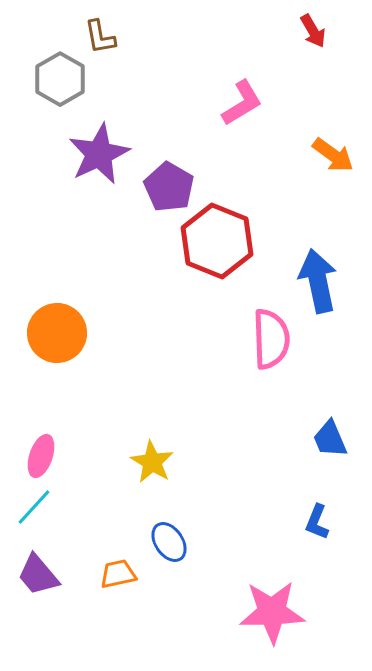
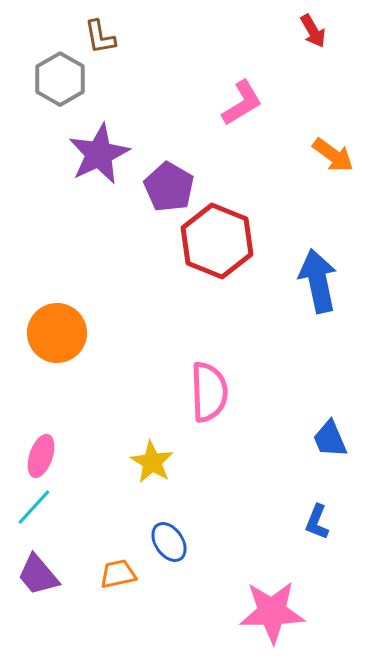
pink semicircle: moved 62 px left, 53 px down
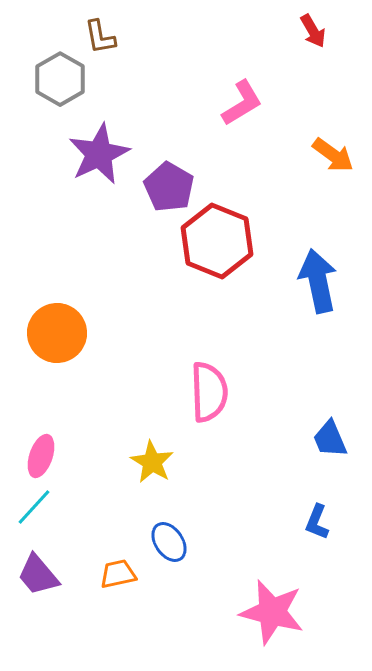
pink star: rotated 16 degrees clockwise
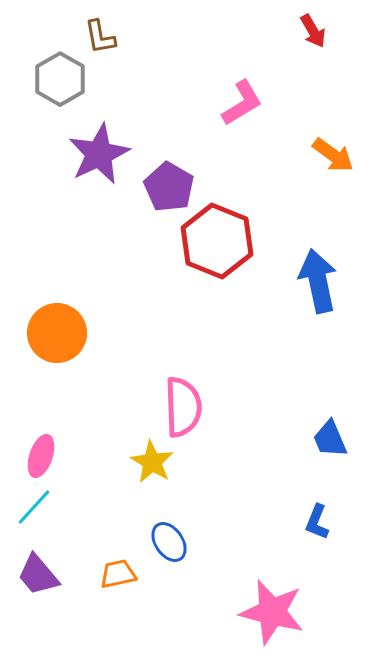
pink semicircle: moved 26 px left, 15 px down
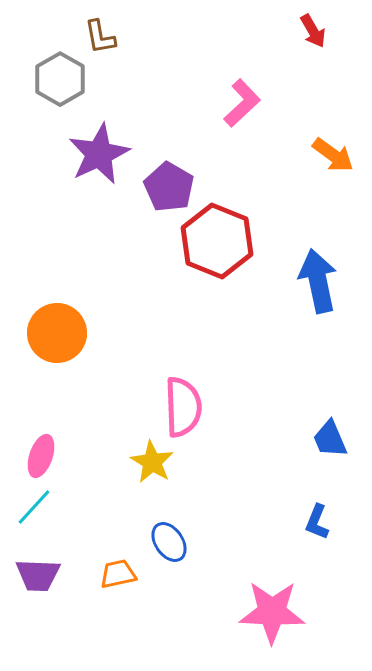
pink L-shape: rotated 12 degrees counterclockwise
purple trapezoid: rotated 48 degrees counterclockwise
pink star: rotated 12 degrees counterclockwise
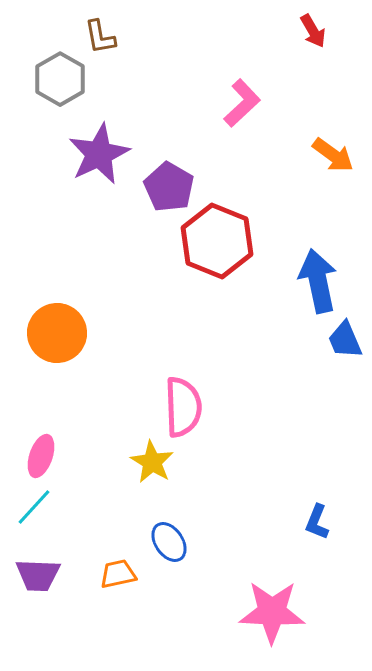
blue trapezoid: moved 15 px right, 99 px up
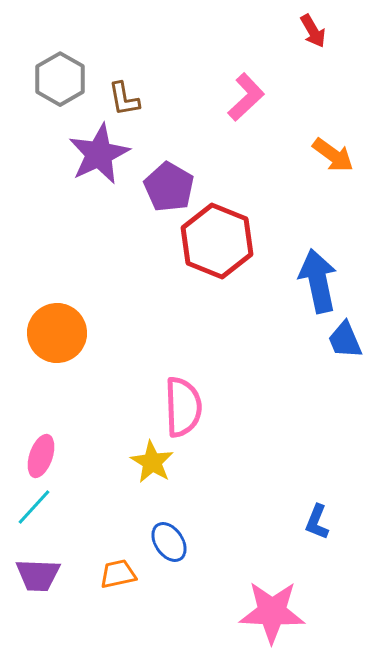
brown L-shape: moved 24 px right, 62 px down
pink L-shape: moved 4 px right, 6 px up
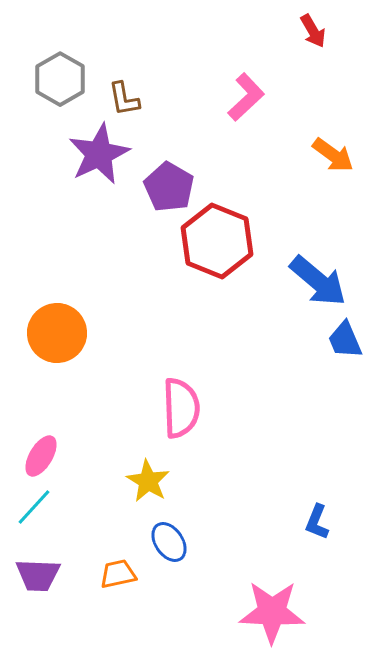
blue arrow: rotated 142 degrees clockwise
pink semicircle: moved 2 px left, 1 px down
pink ellipse: rotated 12 degrees clockwise
yellow star: moved 4 px left, 19 px down
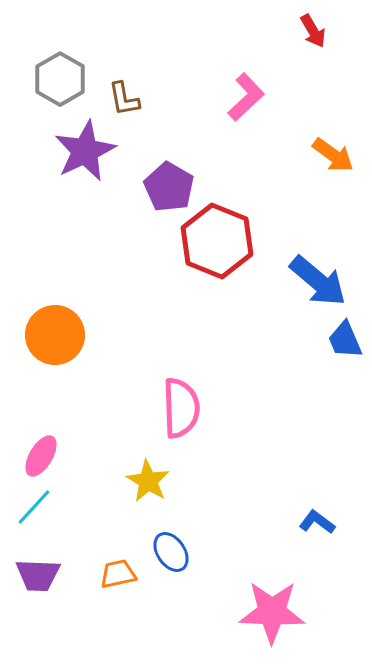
purple star: moved 14 px left, 3 px up
orange circle: moved 2 px left, 2 px down
blue L-shape: rotated 105 degrees clockwise
blue ellipse: moved 2 px right, 10 px down
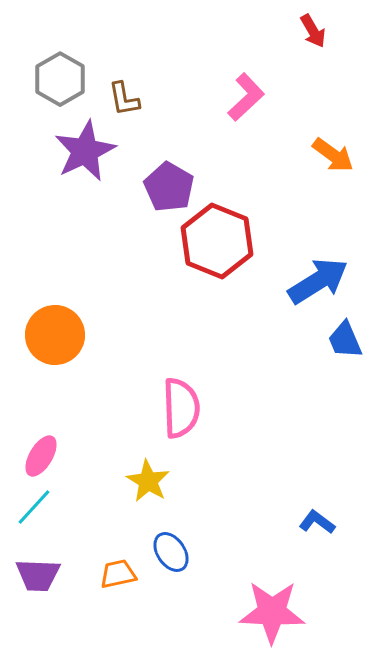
blue arrow: rotated 72 degrees counterclockwise
